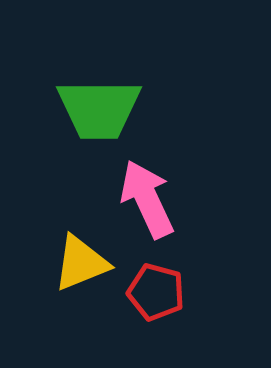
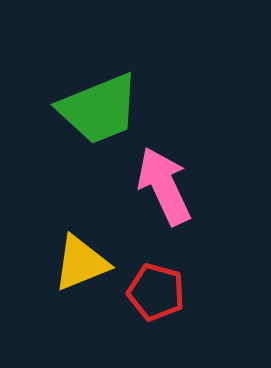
green trapezoid: rotated 22 degrees counterclockwise
pink arrow: moved 17 px right, 13 px up
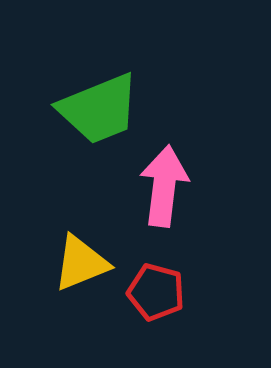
pink arrow: rotated 32 degrees clockwise
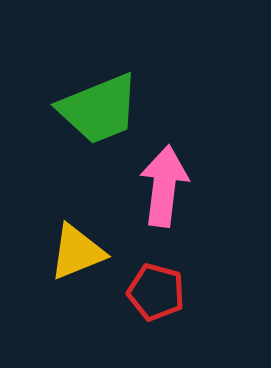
yellow triangle: moved 4 px left, 11 px up
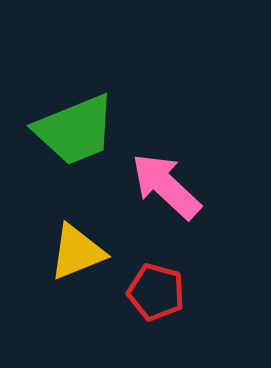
green trapezoid: moved 24 px left, 21 px down
pink arrow: moved 2 px right; rotated 54 degrees counterclockwise
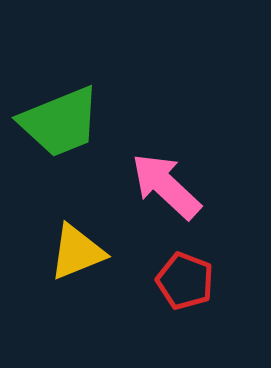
green trapezoid: moved 15 px left, 8 px up
red pentagon: moved 29 px right, 11 px up; rotated 6 degrees clockwise
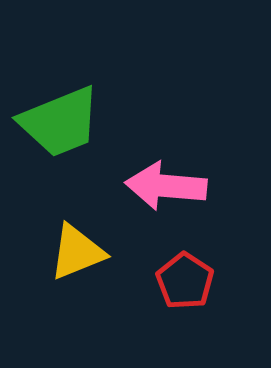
pink arrow: rotated 38 degrees counterclockwise
red pentagon: rotated 12 degrees clockwise
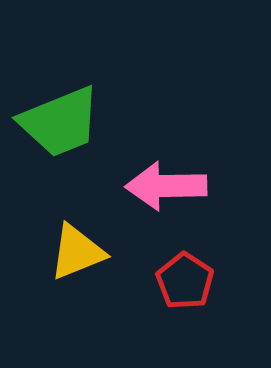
pink arrow: rotated 6 degrees counterclockwise
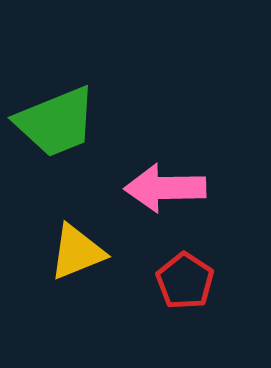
green trapezoid: moved 4 px left
pink arrow: moved 1 px left, 2 px down
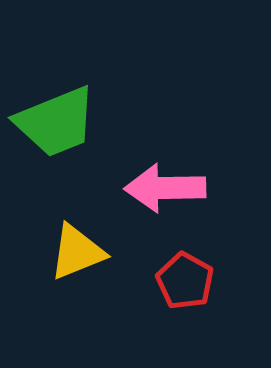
red pentagon: rotated 4 degrees counterclockwise
